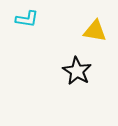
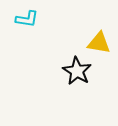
yellow triangle: moved 4 px right, 12 px down
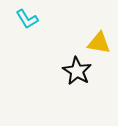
cyan L-shape: rotated 50 degrees clockwise
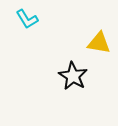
black star: moved 4 px left, 5 px down
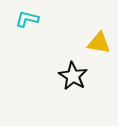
cyan L-shape: rotated 135 degrees clockwise
